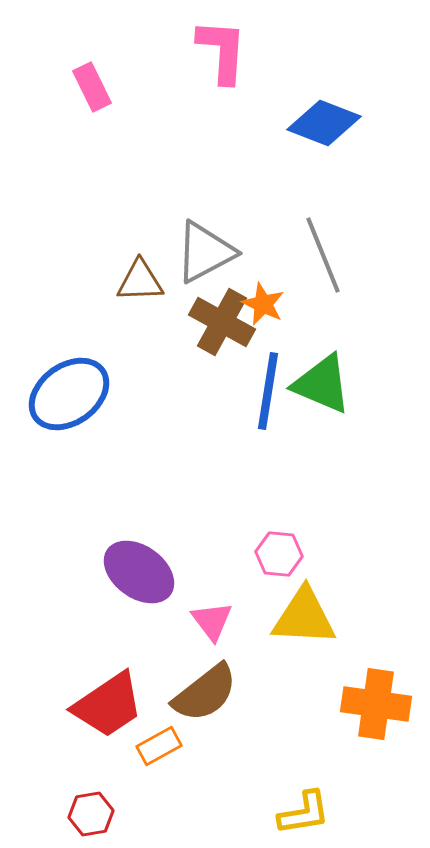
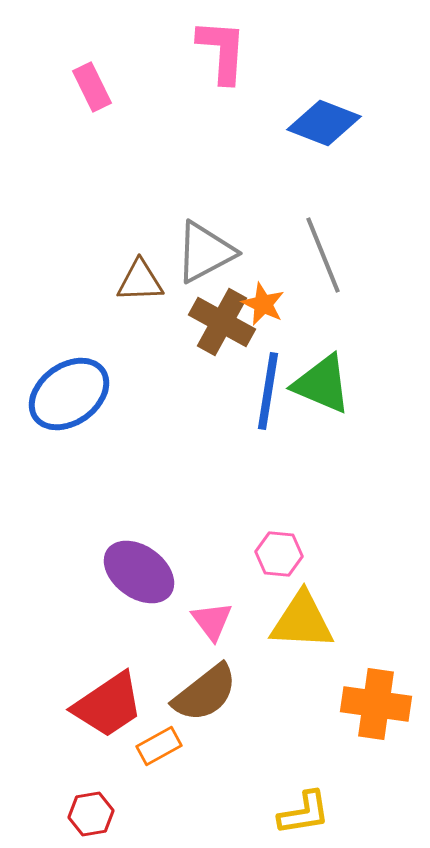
yellow triangle: moved 2 px left, 4 px down
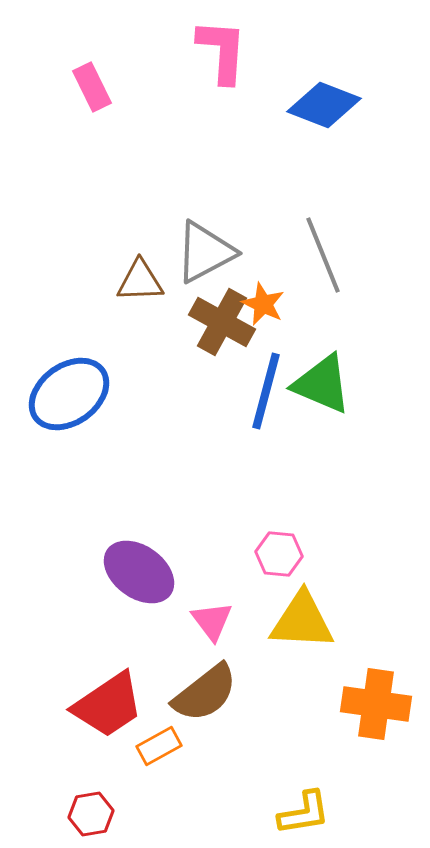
blue diamond: moved 18 px up
blue line: moved 2 px left; rotated 6 degrees clockwise
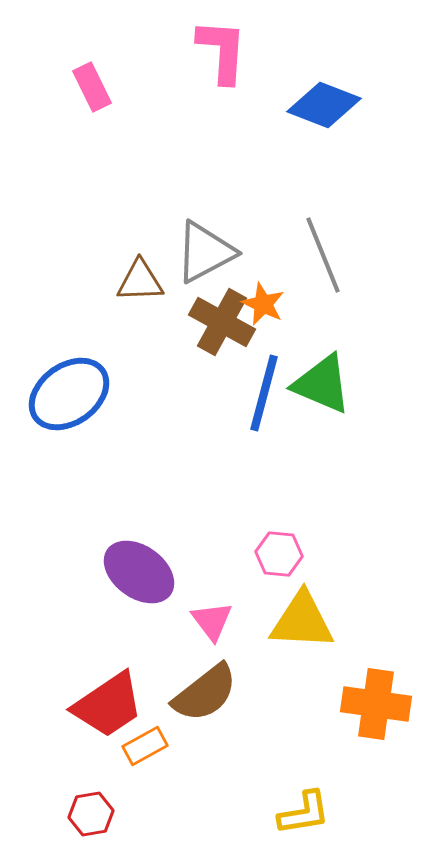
blue line: moved 2 px left, 2 px down
orange rectangle: moved 14 px left
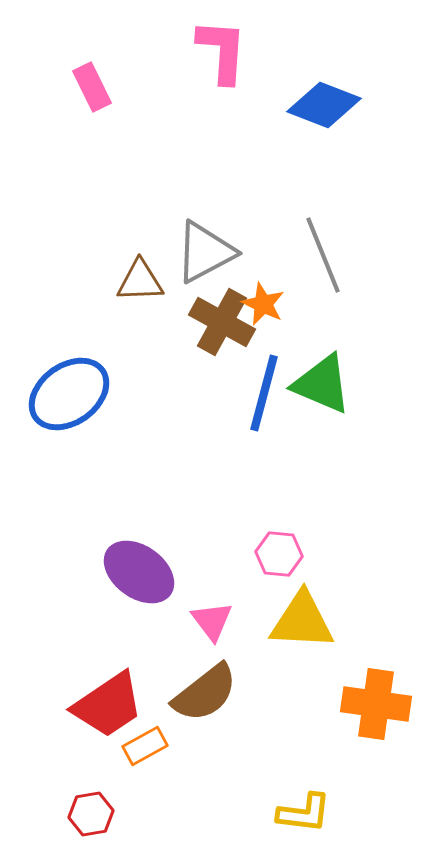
yellow L-shape: rotated 16 degrees clockwise
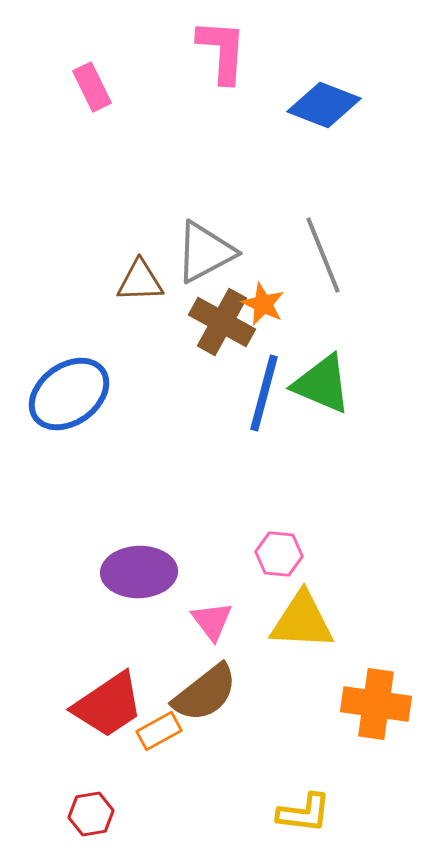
purple ellipse: rotated 38 degrees counterclockwise
orange rectangle: moved 14 px right, 15 px up
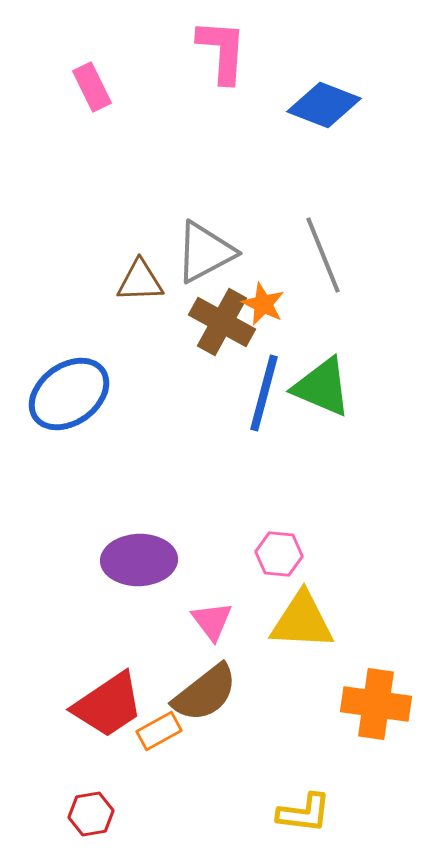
green triangle: moved 3 px down
purple ellipse: moved 12 px up
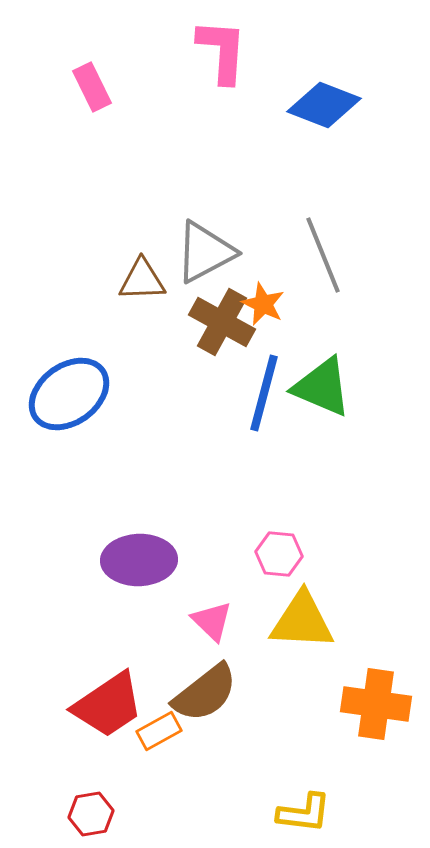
brown triangle: moved 2 px right, 1 px up
pink triangle: rotated 9 degrees counterclockwise
